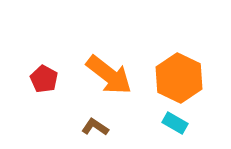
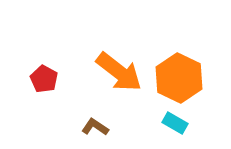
orange arrow: moved 10 px right, 3 px up
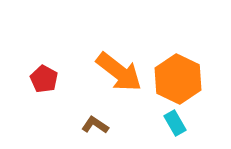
orange hexagon: moved 1 px left, 1 px down
cyan rectangle: rotated 30 degrees clockwise
brown L-shape: moved 2 px up
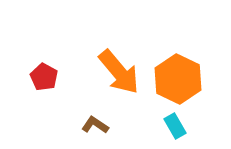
orange arrow: rotated 12 degrees clockwise
red pentagon: moved 2 px up
cyan rectangle: moved 3 px down
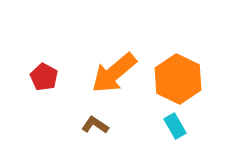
orange arrow: moved 5 px left, 1 px down; rotated 90 degrees clockwise
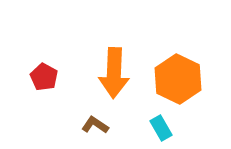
orange arrow: rotated 48 degrees counterclockwise
cyan rectangle: moved 14 px left, 2 px down
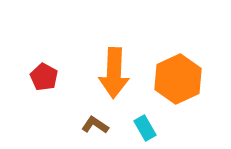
orange hexagon: rotated 9 degrees clockwise
cyan rectangle: moved 16 px left
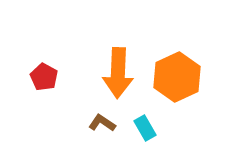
orange arrow: moved 4 px right
orange hexagon: moved 1 px left, 2 px up
brown L-shape: moved 7 px right, 2 px up
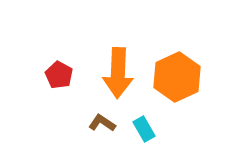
red pentagon: moved 15 px right, 2 px up
cyan rectangle: moved 1 px left, 1 px down
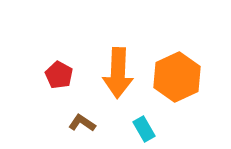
brown L-shape: moved 20 px left
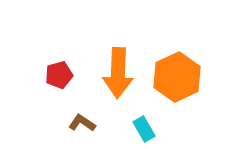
red pentagon: rotated 28 degrees clockwise
